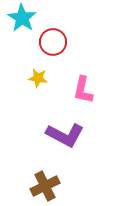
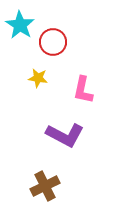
cyan star: moved 2 px left, 7 px down
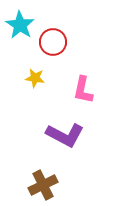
yellow star: moved 3 px left
brown cross: moved 2 px left, 1 px up
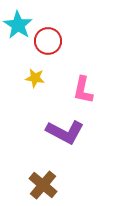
cyan star: moved 2 px left
red circle: moved 5 px left, 1 px up
purple L-shape: moved 3 px up
brown cross: rotated 24 degrees counterclockwise
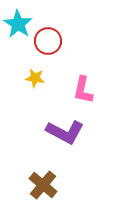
cyan star: moved 1 px up
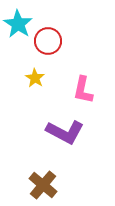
yellow star: rotated 24 degrees clockwise
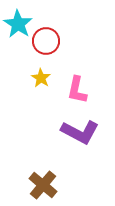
red circle: moved 2 px left
yellow star: moved 6 px right
pink L-shape: moved 6 px left
purple L-shape: moved 15 px right
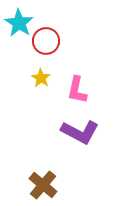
cyan star: moved 1 px right, 1 px up
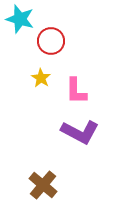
cyan star: moved 1 px right, 4 px up; rotated 16 degrees counterclockwise
red circle: moved 5 px right
pink L-shape: moved 1 px left, 1 px down; rotated 12 degrees counterclockwise
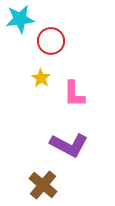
cyan star: rotated 24 degrees counterclockwise
pink L-shape: moved 2 px left, 3 px down
purple L-shape: moved 11 px left, 13 px down
